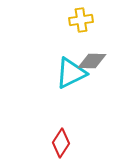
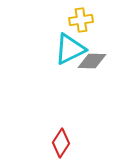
cyan triangle: moved 1 px left, 24 px up
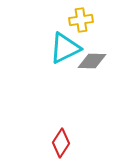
cyan triangle: moved 5 px left, 1 px up
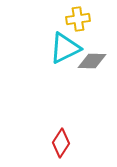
yellow cross: moved 3 px left, 1 px up
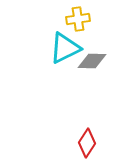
red diamond: moved 26 px right
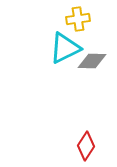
red diamond: moved 1 px left, 3 px down
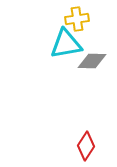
yellow cross: moved 1 px left
cyan triangle: moved 1 px right, 4 px up; rotated 16 degrees clockwise
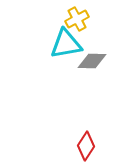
yellow cross: rotated 20 degrees counterclockwise
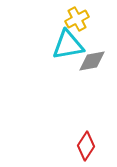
cyan triangle: moved 2 px right, 1 px down
gray diamond: rotated 12 degrees counterclockwise
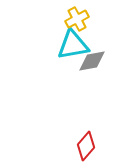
cyan triangle: moved 5 px right
red diamond: rotated 8 degrees clockwise
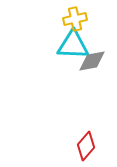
yellow cross: moved 2 px left; rotated 15 degrees clockwise
cyan triangle: rotated 12 degrees clockwise
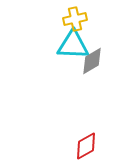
gray diamond: rotated 20 degrees counterclockwise
red diamond: rotated 20 degrees clockwise
